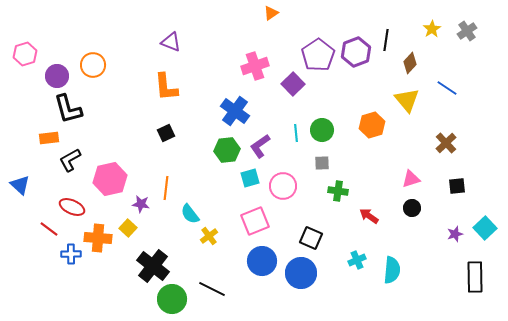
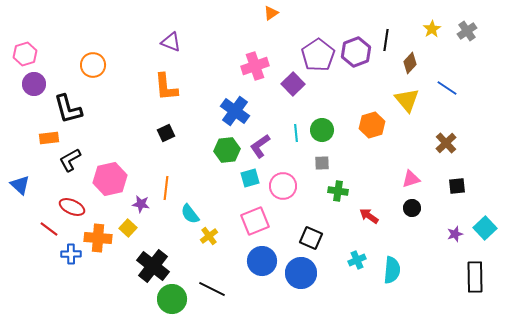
purple circle at (57, 76): moved 23 px left, 8 px down
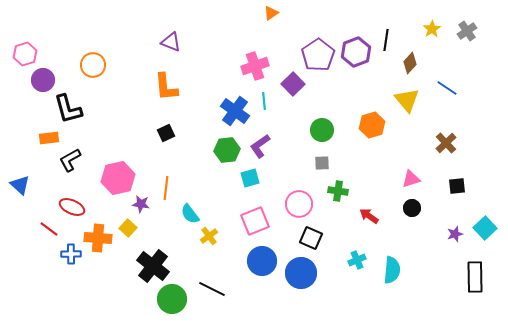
purple circle at (34, 84): moved 9 px right, 4 px up
cyan line at (296, 133): moved 32 px left, 32 px up
pink hexagon at (110, 179): moved 8 px right, 1 px up
pink circle at (283, 186): moved 16 px right, 18 px down
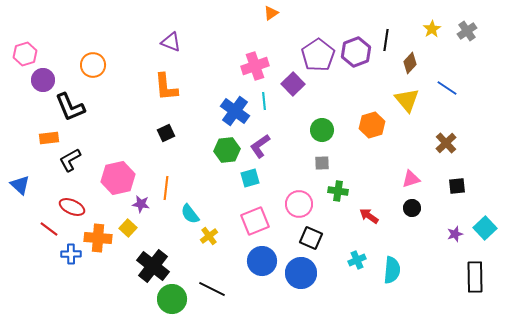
black L-shape at (68, 109): moved 2 px right, 2 px up; rotated 8 degrees counterclockwise
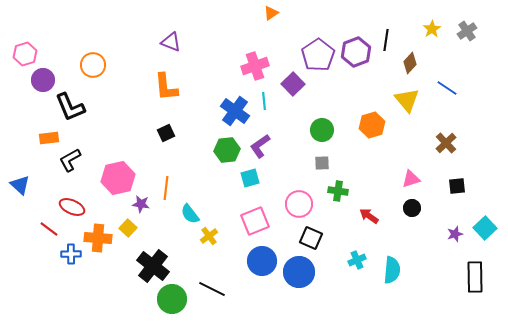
blue circle at (301, 273): moved 2 px left, 1 px up
